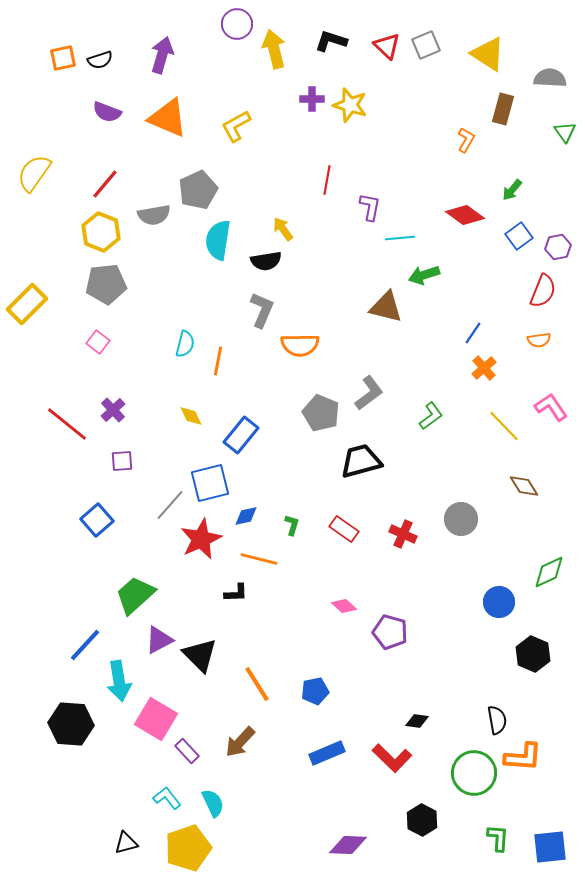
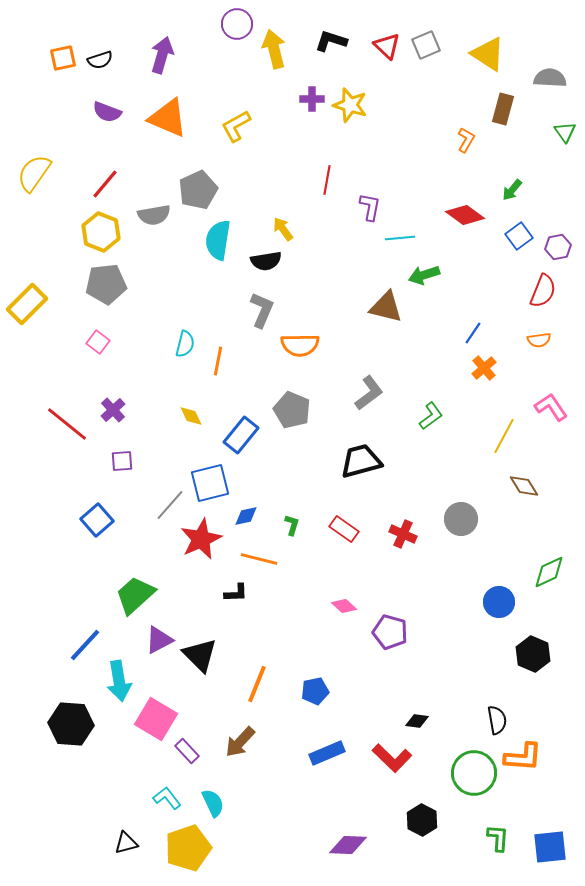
gray pentagon at (321, 413): moved 29 px left, 3 px up
yellow line at (504, 426): moved 10 px down; rotated 72 degrees clockwise
orange line at (257, 684): rotated 54 degrees clockwise
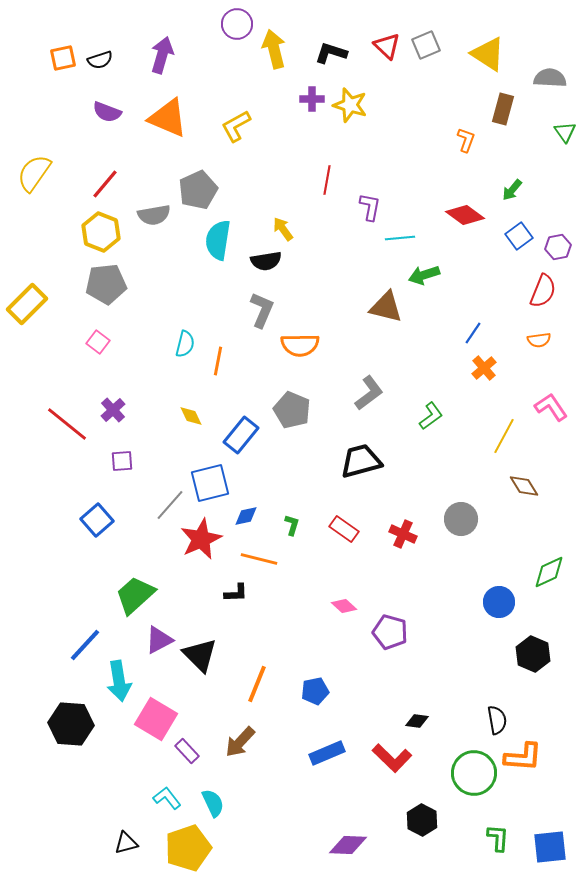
black L-shape at (331, 41): moved 12 px down
orange L-shape at (466, 140): rotated 10 degrees counterclockwise
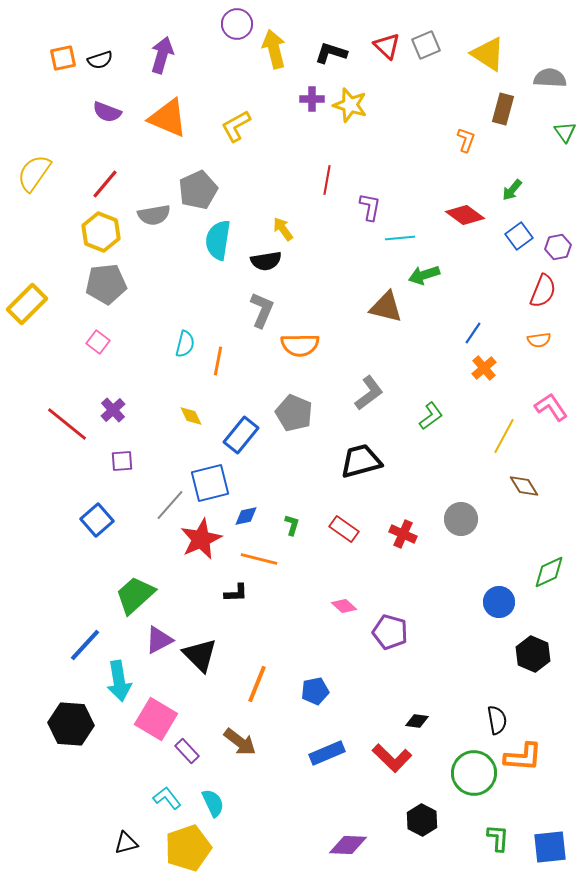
gray pentagon at (292, 410): moved 2 px right, 3 px down
brown arrow at (240, 742): rotated 96 degrees counterclockwise
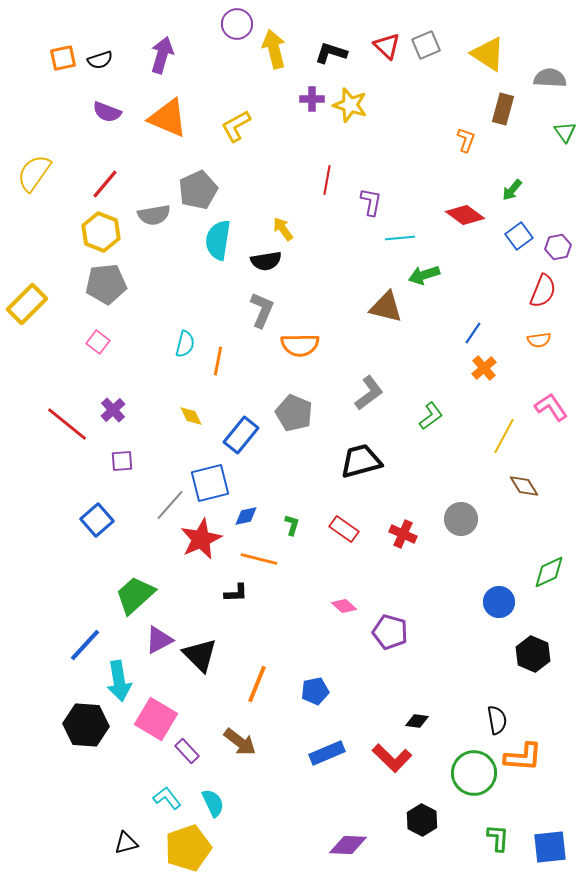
purple L-shape at (370, 207): moved 1 px right, 5 px up
black hexagon at (71, 724): moved 15 px right, 1 px down
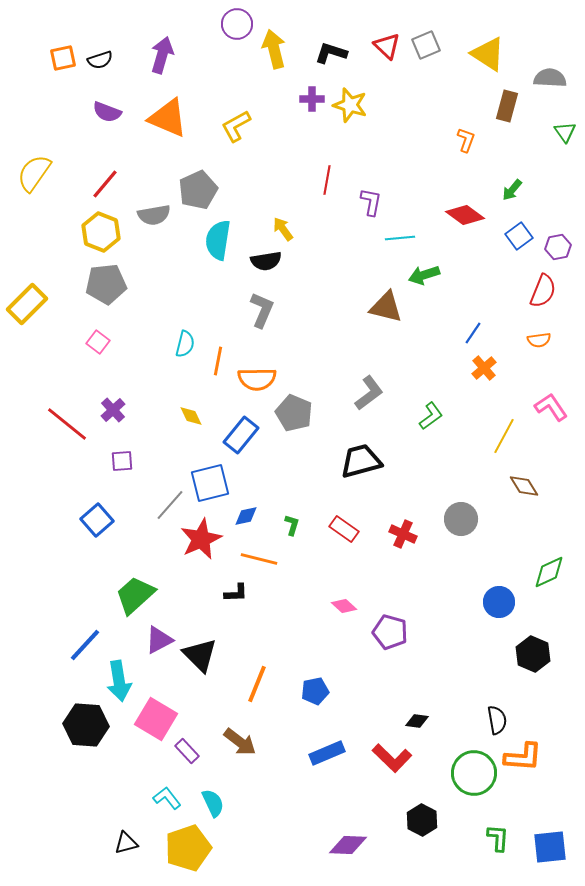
brown rectangle at (503, 109): moved 4 px right, 3 px up
orange semicircle at (300, 345): moved 43 px left, 34 px down
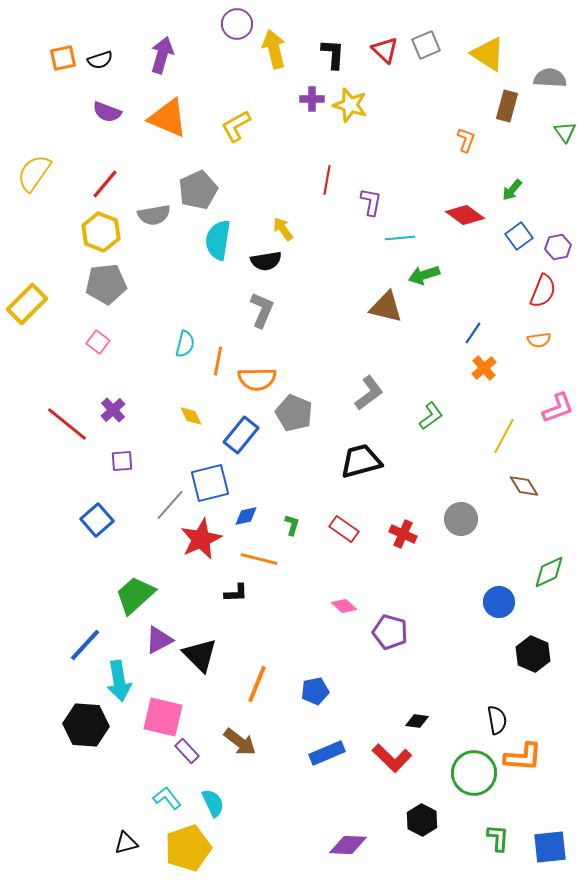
red triangle at (387, 46): moved 2 px left, 4 px down
black L-shape at (331, 53): moved 2 px right, 1 px down; rotated 76 degrees clockwise
pink L-shape at (551, 407): moved 7 px right, 1 px down; rotated 104 degrees clockwise
pink square at (156, 719): moved 7 px right, 2 px up; rotated 18 degrees counterclockwise
